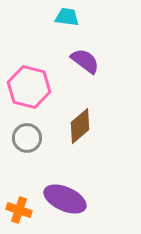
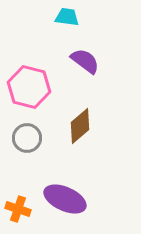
orange cross: moved 1 px left, 1 px up
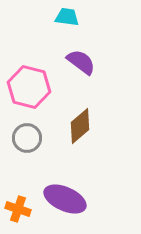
purple semicircle: moved 4 px left, 1 px down
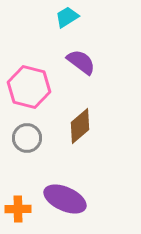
cyan trapezoid: rotated 40 degrees counterclockwise
orange cross: rotated 20 degrees counterclockwise
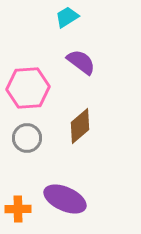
pink hexagon: moved 1 px left, 1 px down; rotated 18 degrees counterclockwise
